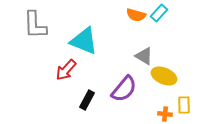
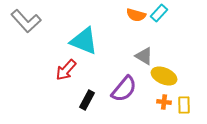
gray L-shape: moved 9 px left, 4 px up; rotated 40 degrees counterclockwise
orange cross: moved 1 px left, 12 px up
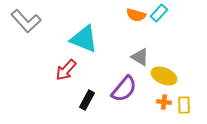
cyan triangle: moved 2 px up
gray triangle: moved 4 px left, 1 px down
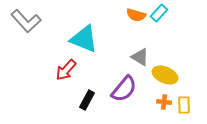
yellow ellipse: moved 1 px right, 1 px up
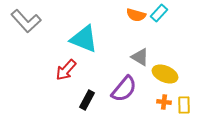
yellow ellipse: moved 1 px up
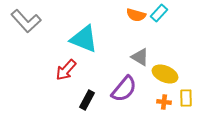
yellow rectangle: moved 2 px right, 7 px up
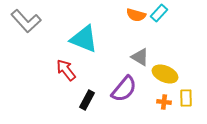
red arrow: rotated 100 degrees clockwise
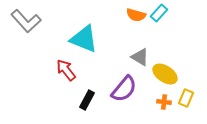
yellow ellipse: rotated 10 degrees clockwise
yellow rectangle: rotated 24 degrees clockwise
